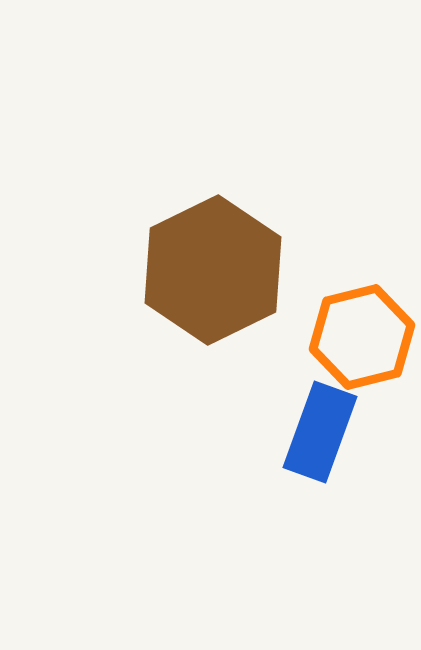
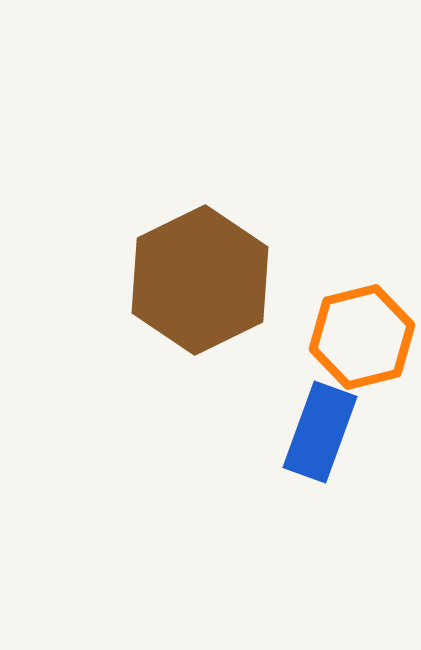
brown hexagon: moved 13 px left, 10 px down
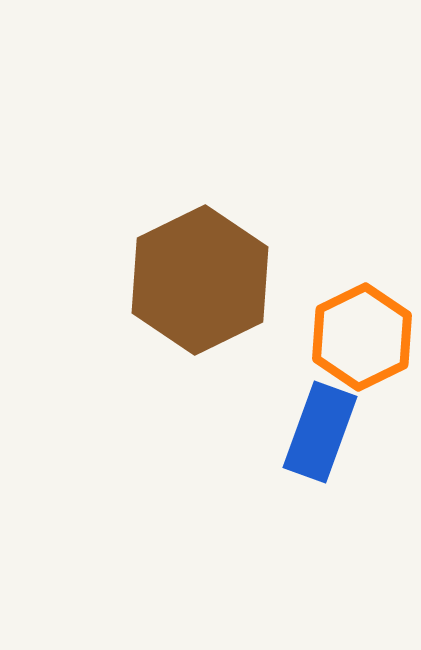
orange hexagon: rotated 12 degrees counterclockwise
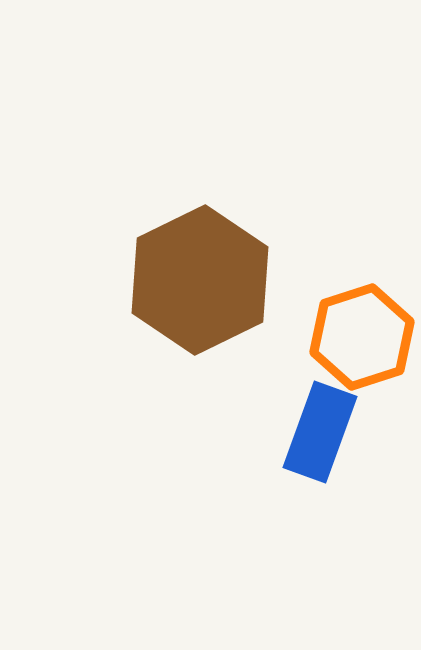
orange hexagon: rotated 8 degrees clockwise
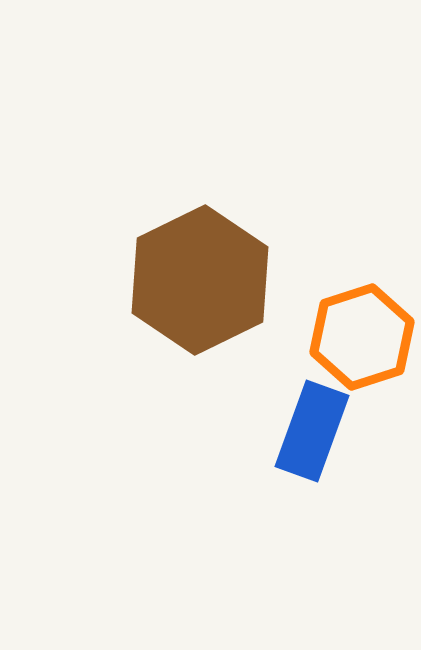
blue rectangle: moved 8 px left, 1 px up
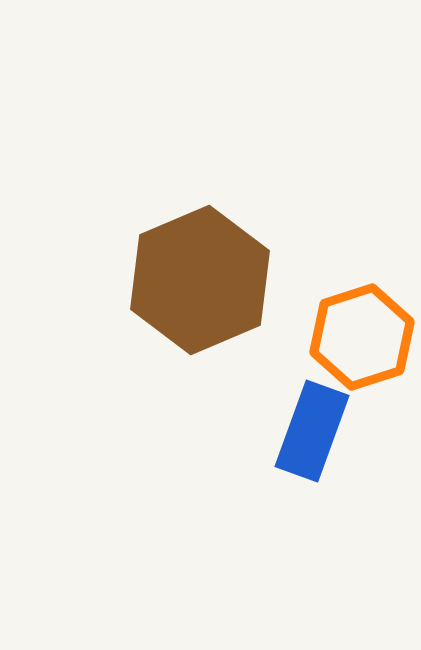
brown hexagon: rotated 3 degrees clockwise
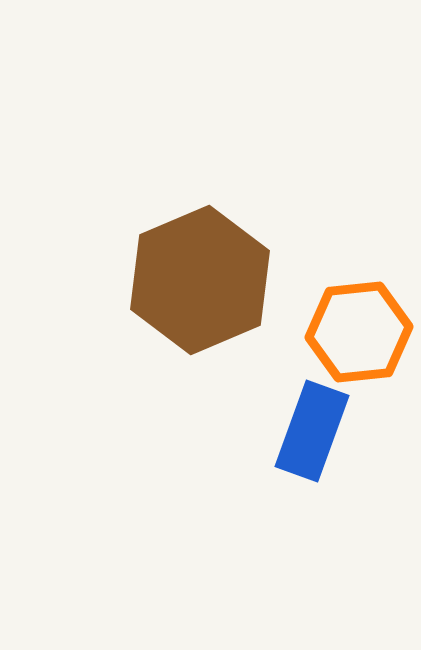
orange hexagon: moved 3 px left, 5 px up; rotated 12 degrees clockwise
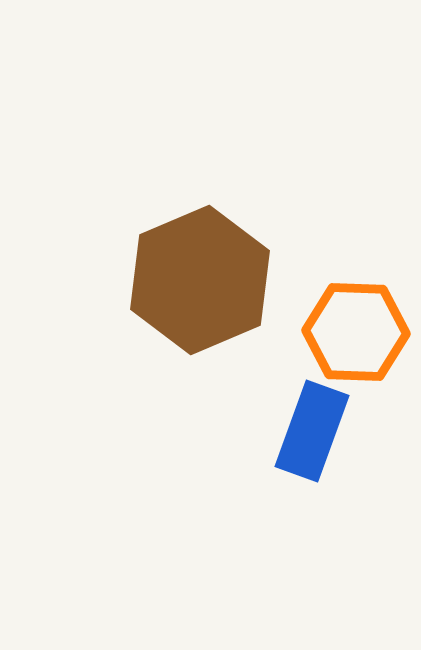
orange hexagon: moved 3 px left; rotated 8 degrees clockwise
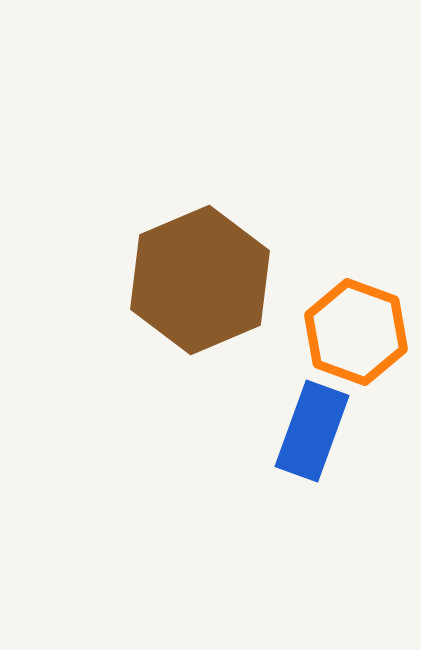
orange hexagon: rotated 18 degrees clockwise
